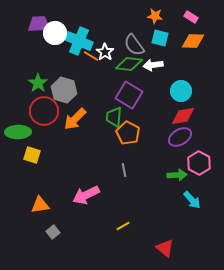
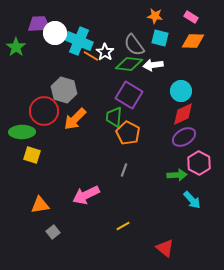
green star: moved 22 px left, 36 px up
red diamond: moved 2 px up; rotated 15 degrees counterclockwise
green ellipse: moved 4 px right
purple ellipse: moved 4 px right
gray line: rotated 32 degrees clockwise
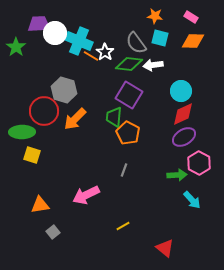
gray semicircle: moved 2 px right, 2 px up
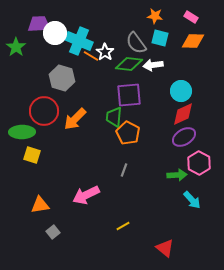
gray hexagon: moved 2 px left, 12 px up
purple square: rotated 36 degrees counterclockwise
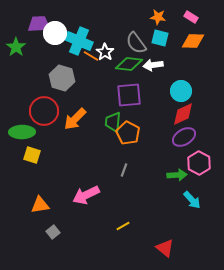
orange star: moved 3 px right, 1 px down
green trapezoid: moved 1 px left, 5 px down
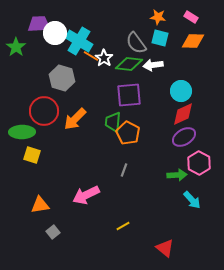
cyan cross: rotated 8 degrees clockwise
white star: moved 1 px left, 6 px down
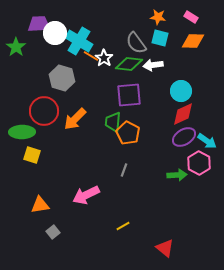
cyan arrow: moved 15 px right, 59 px up; rotated 12 degrees counterclockwise
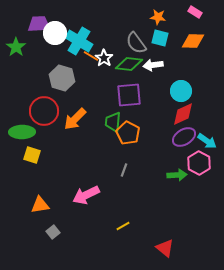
pink rectangle: moved 4 px right, 5 px up
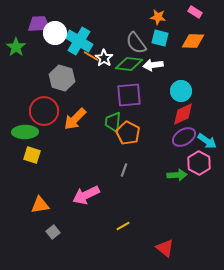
green ellipse: moved 3 px right
